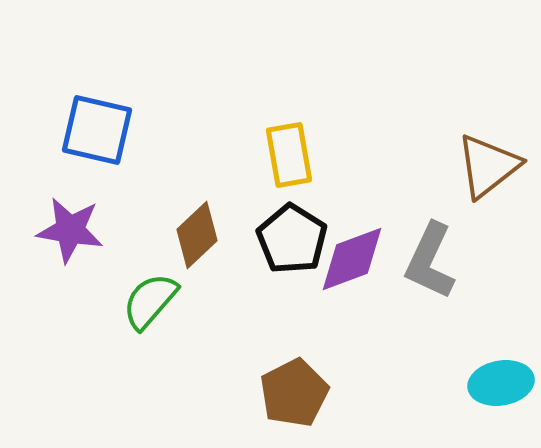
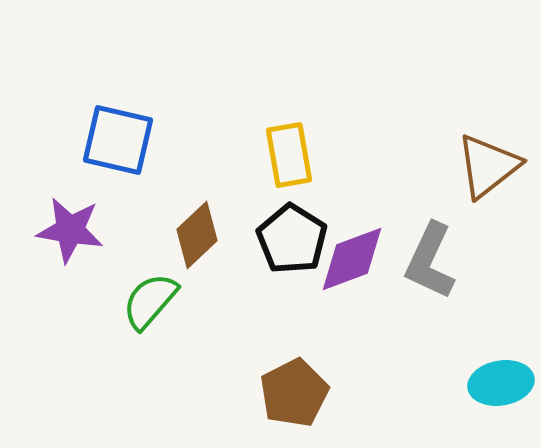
blue square: moved 21 px right, 10 px down
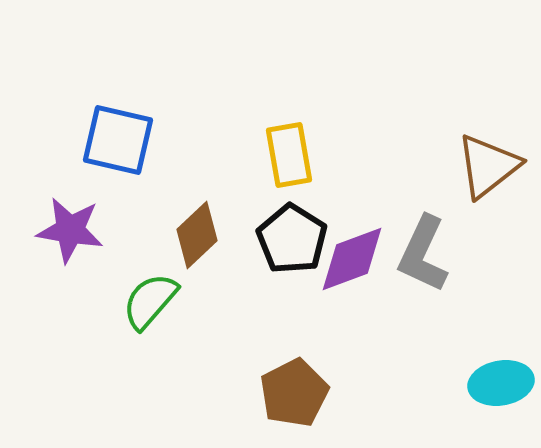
gray L-shape: moved 7 px left, 7 px up
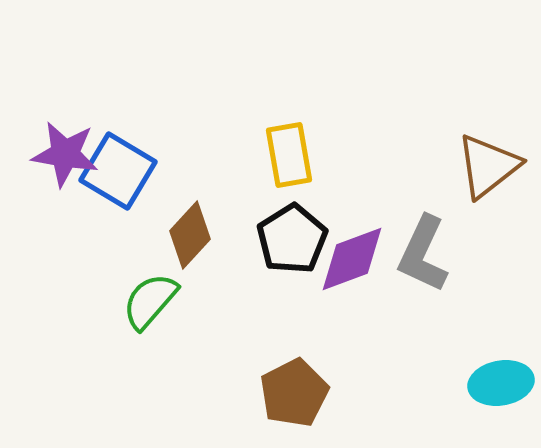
blue square: moved 31 px down; rotated 18 degrees clockwise
purple star: moved 5 px left, 76 px up
brown diamond: moved 7 px left; rotated 4 degrees counterclockwise
black pentagon: rotated 8 degrees clockwise
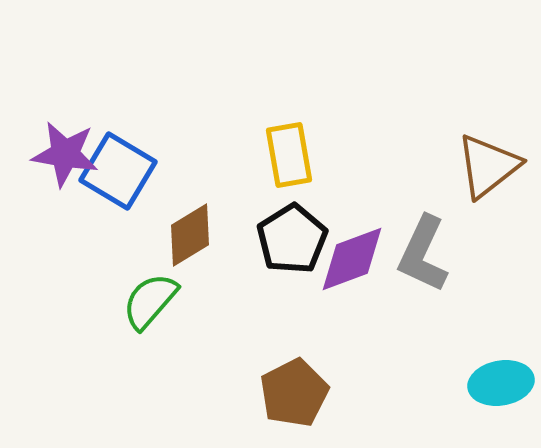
brown diamond: rotated 16 degrees clockwise
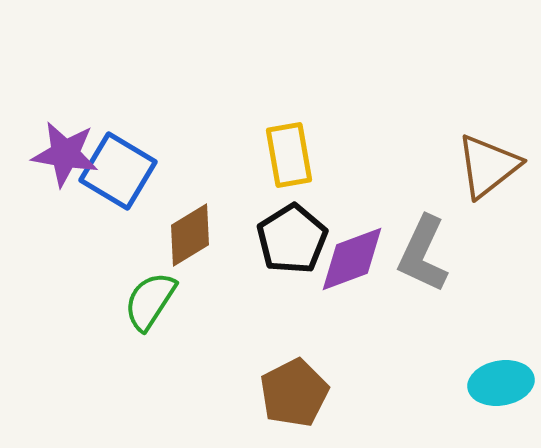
green semicircle: rotated 8 degrees counterclockwise
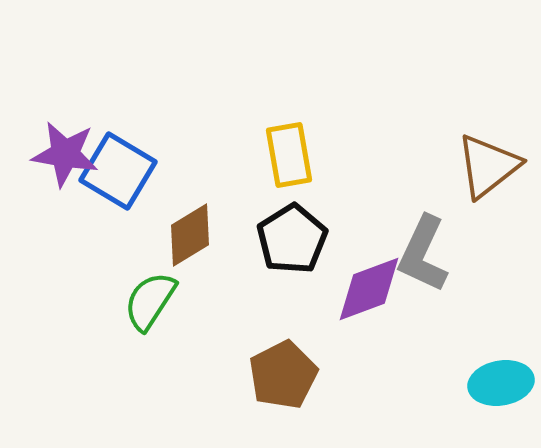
purple diamond: moved 17 px right, 30 px down
brown pentagon: moved 11 px left, 18 px up
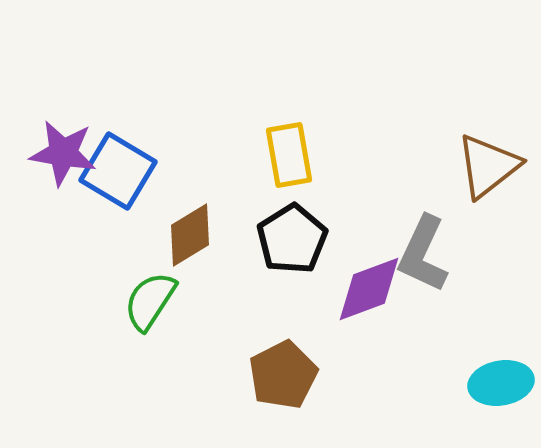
purple star: moved 2 px left, 1 px up
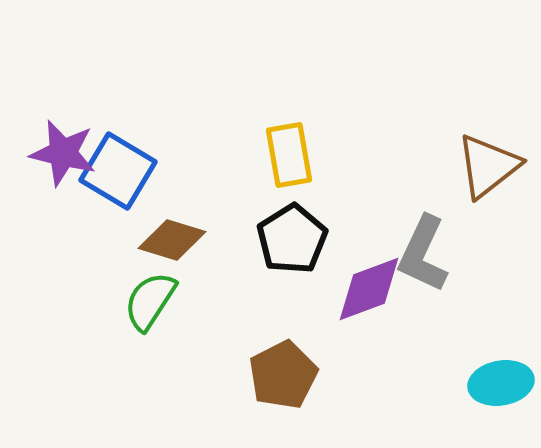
purple star: rotated 4 degrees clockwise
brown diamond: moved 18 px left, 5 px down; rotated 48 degrees clockwise
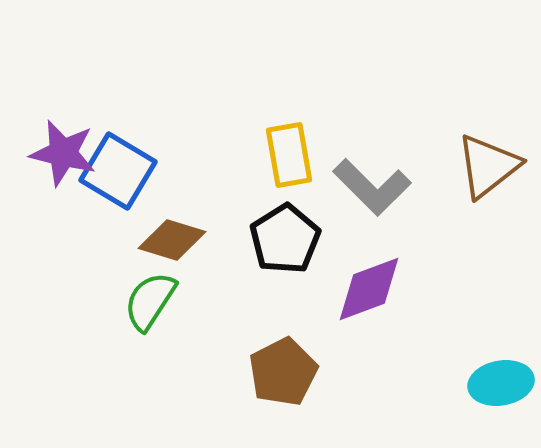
black pentagon: moved 7 px left
gray L-shape: moved 51 px left, 67 px up; rotated 70 degrees counterclockwise
brown pentagon: moved 3 px up
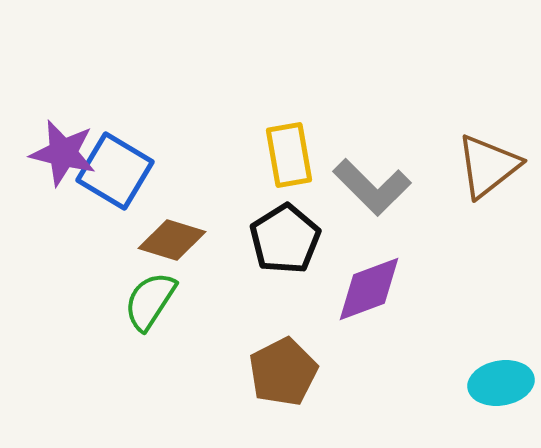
blue square: moved 3 px left
